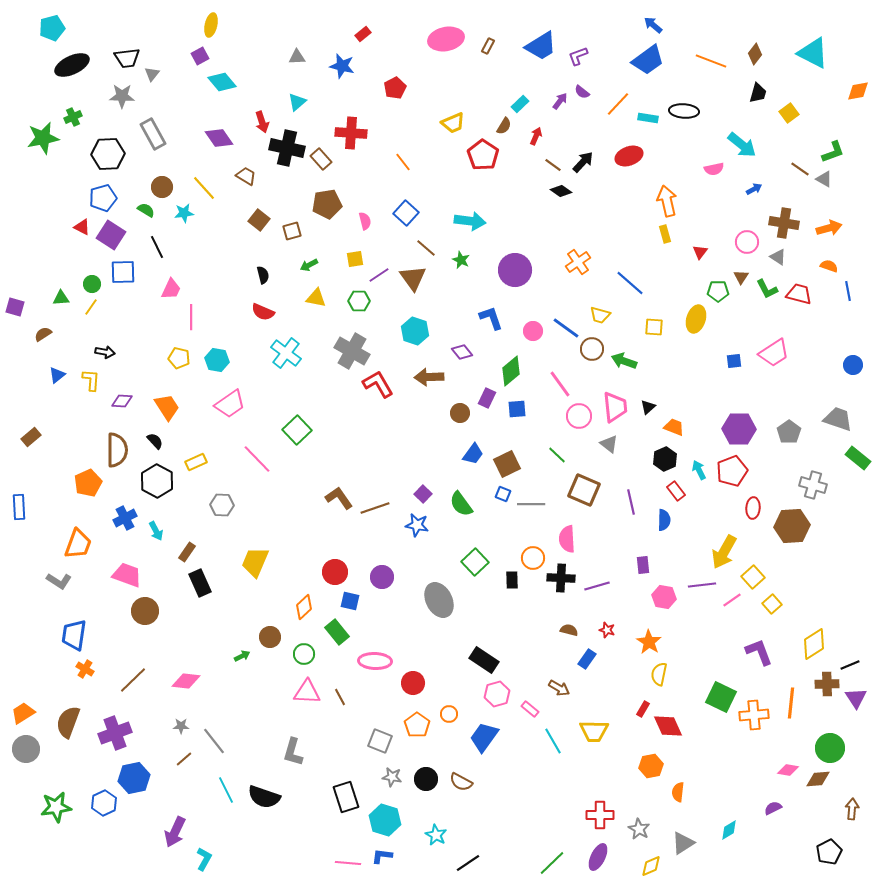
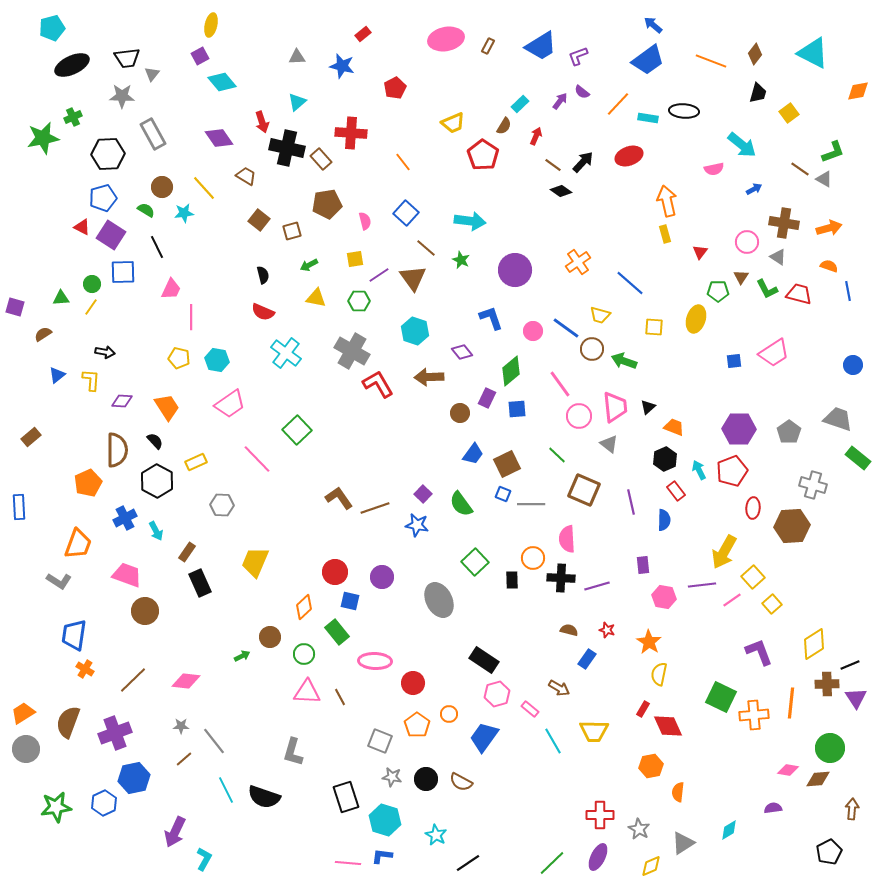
purple semicircle at (773, 808): rotated 18 degrees clockwise
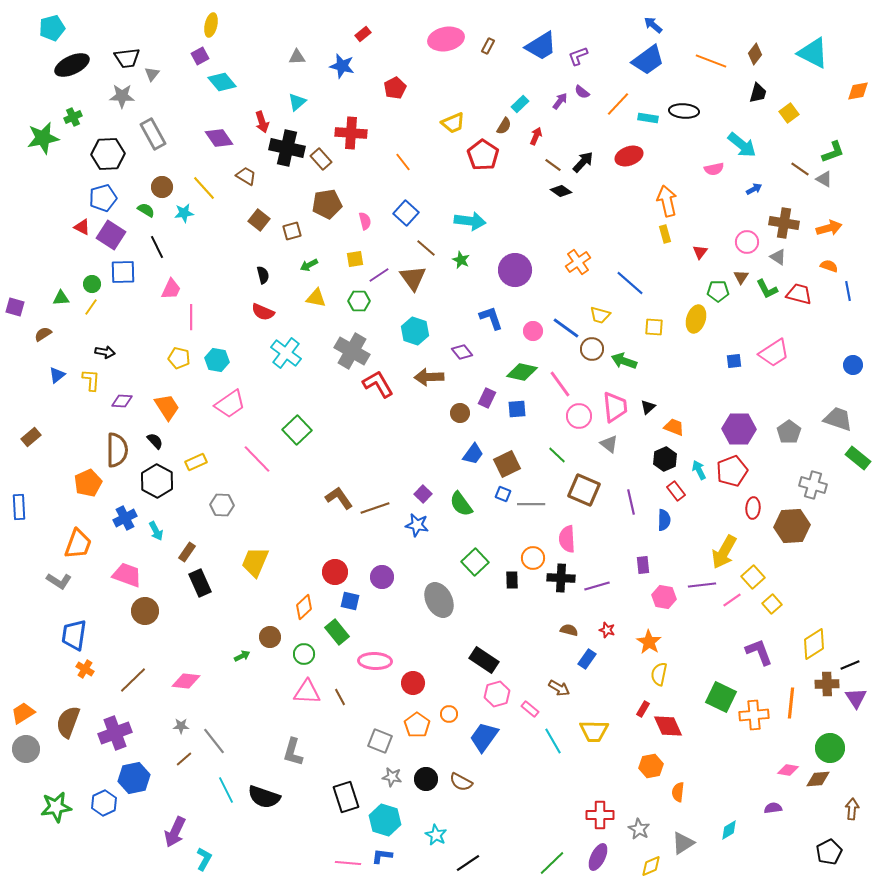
green diamond at (511, 371): moved 11 px right, 1 px down; rotated 52 degrees clockwise
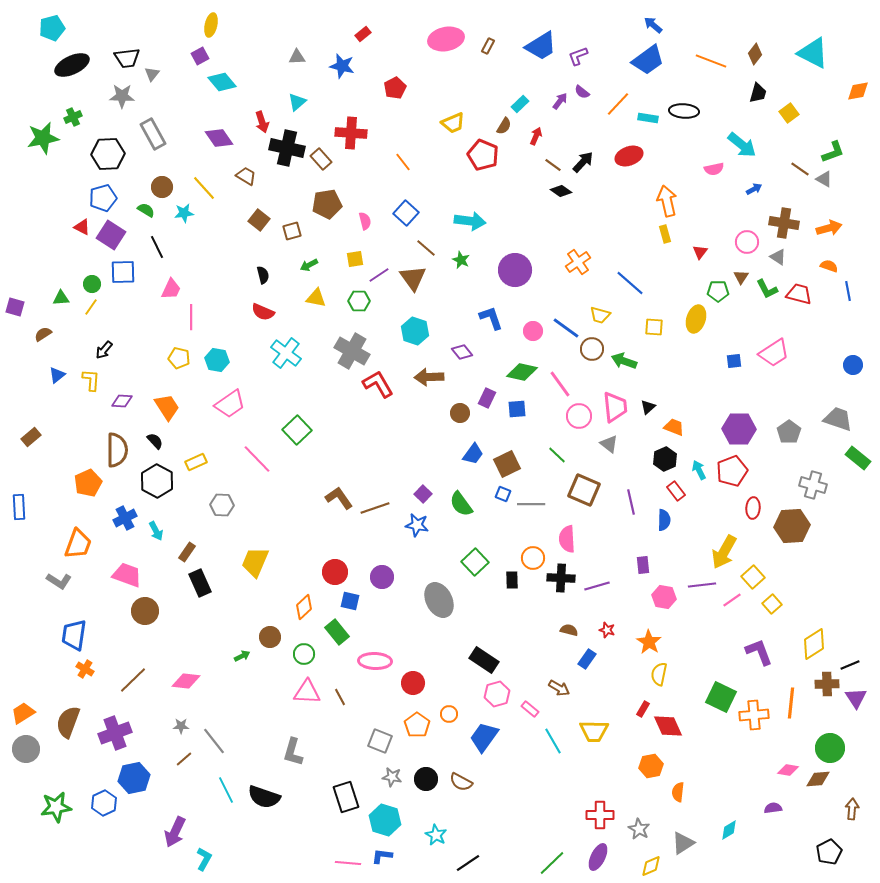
red pentagon at (483, 155): rotated 12 degrees counterclockwise
black arrow at (105, 352): moved 1 px left, 2 px up; rotated 120 degrees clockwise
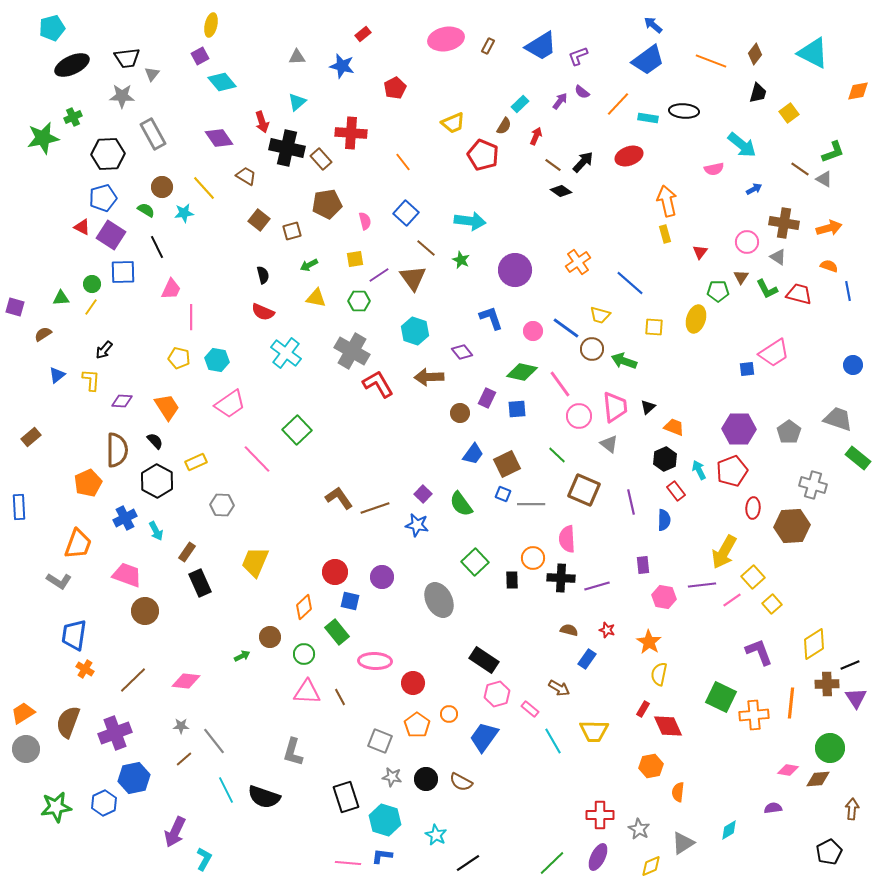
blue square at (734, 361): moved 13 px right, 8 px down
